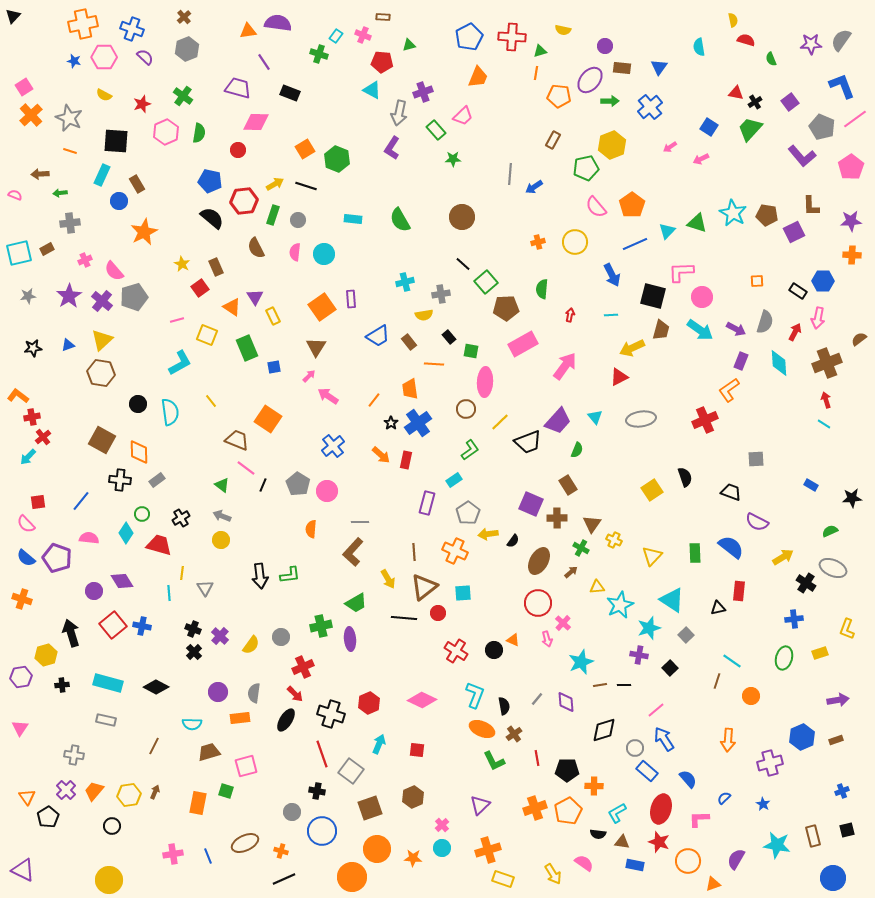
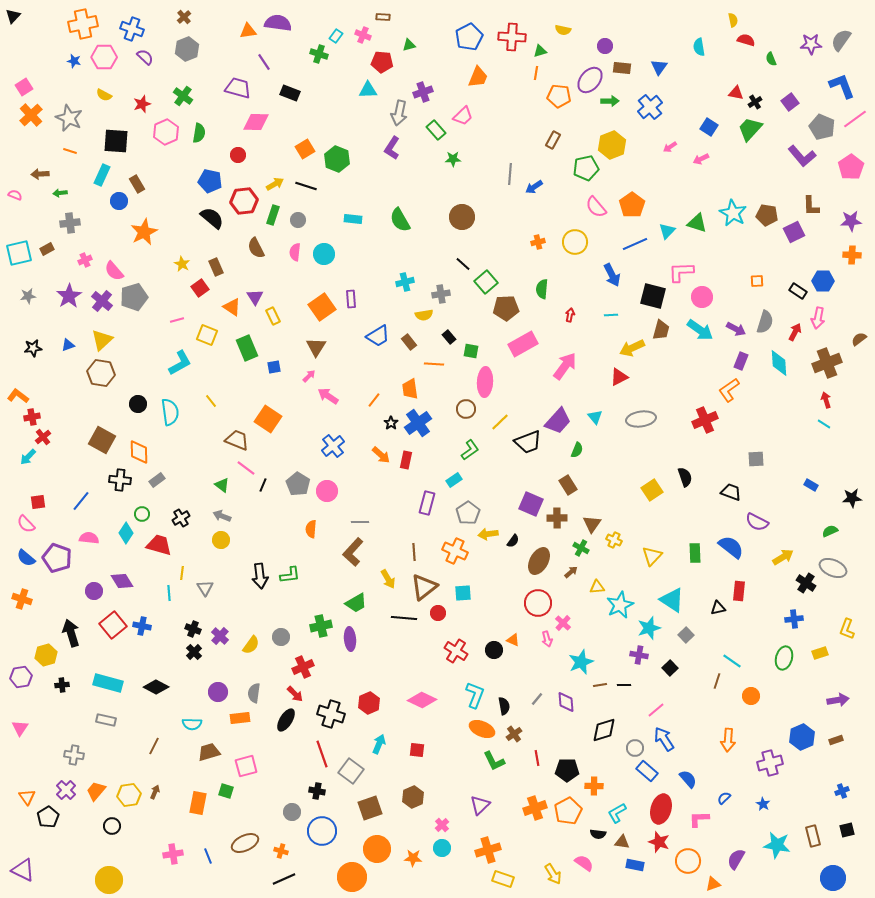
cyan triangle at (372, 90): moved 4 px left; rotated 30 degrees counterclockwise
red circle at (238, 150): moved 5 px down
orange trapezoid at (94, 791): moved 2 px right
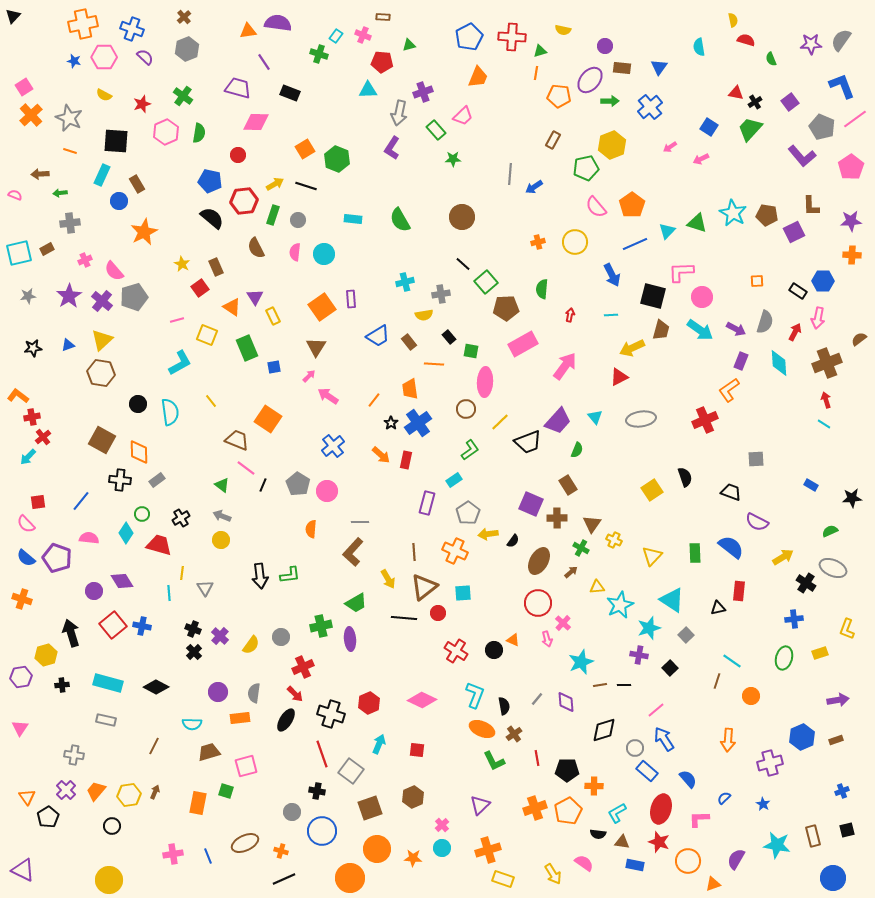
orange circle at (352, 877): moved 2 px left, 1 px down
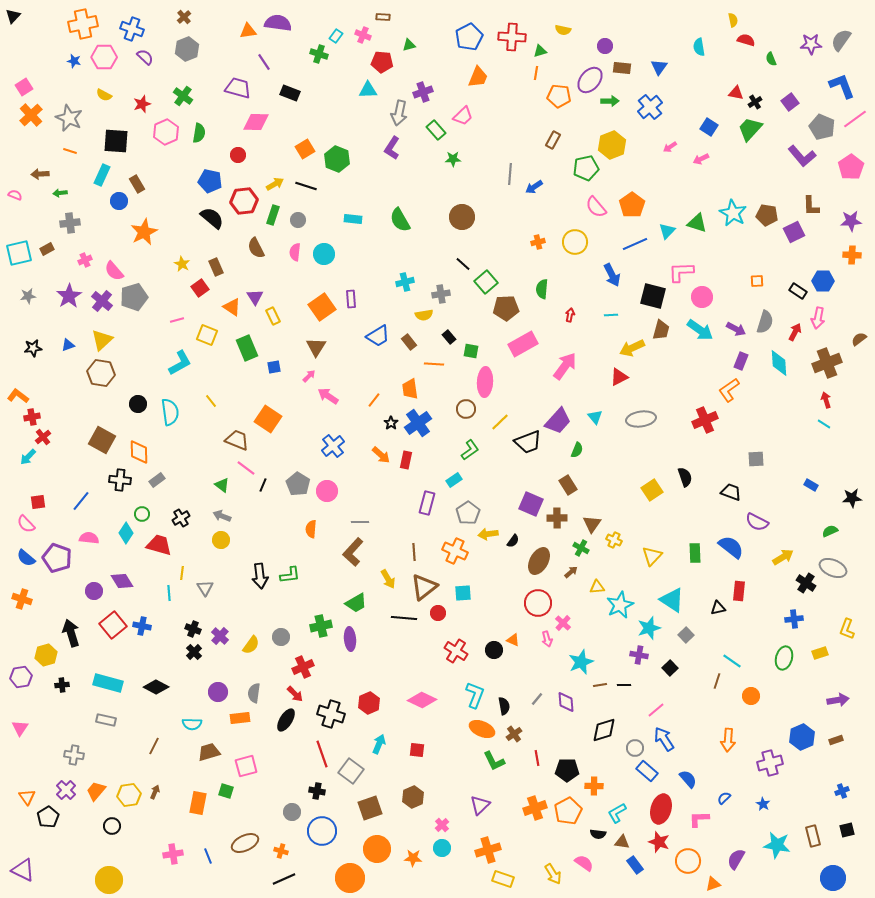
blue rectangle at (635, 865): rotated 42 degrees clockwise
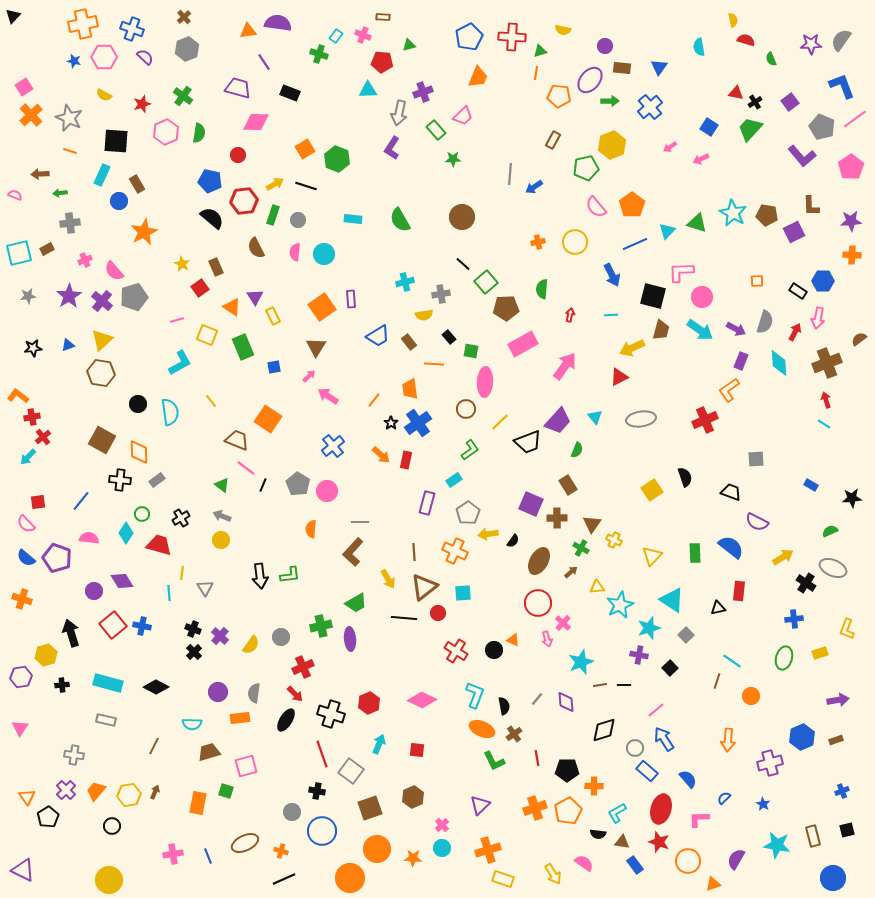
green rectangle at (247, 348): moved 4 px left, 1 px up
